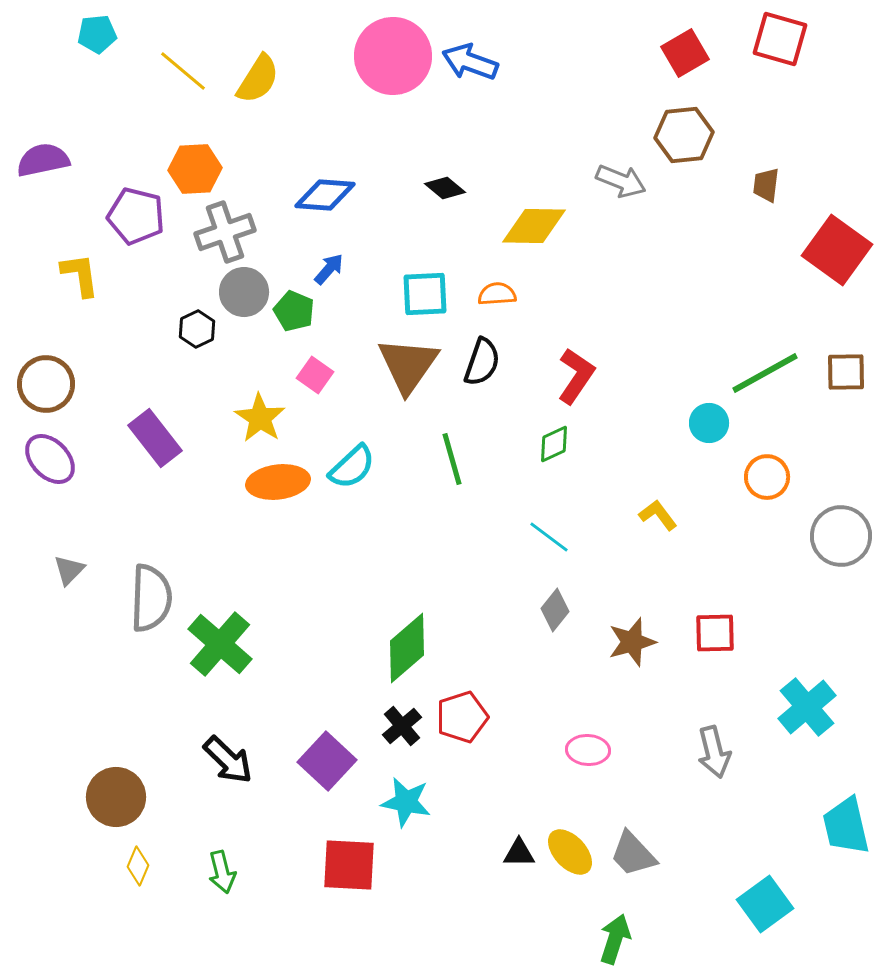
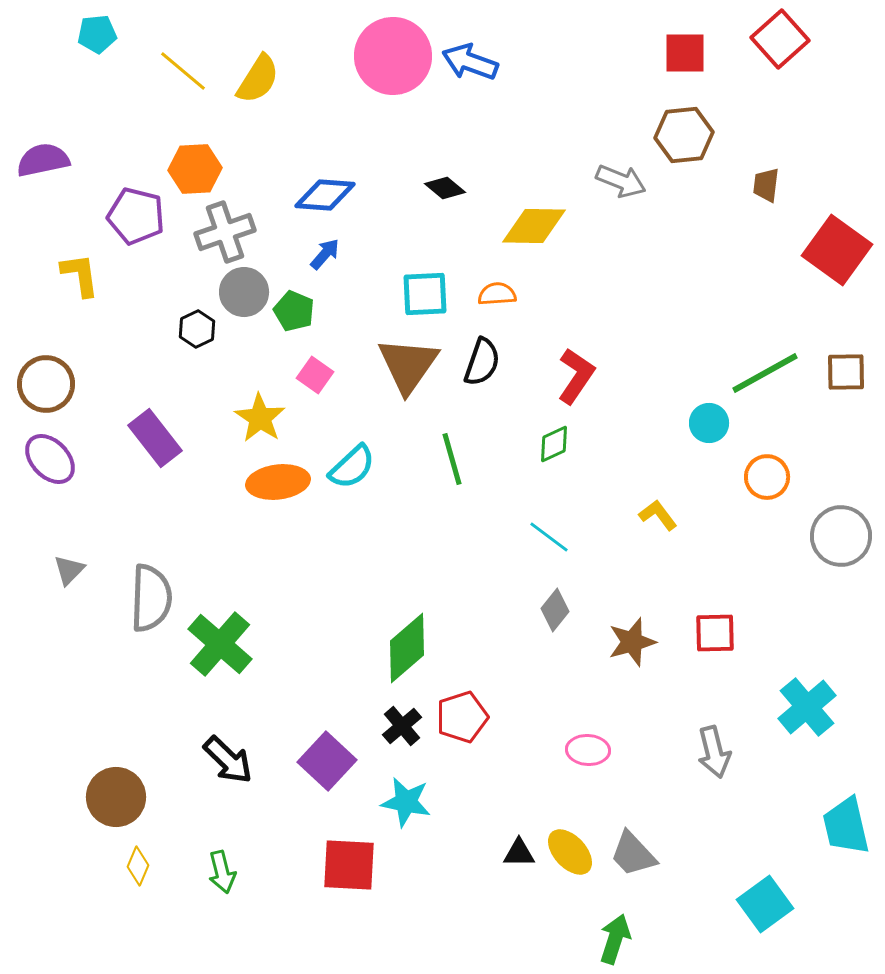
red square at (780, 39): rotated 32 degrees clockwise
red square at (685, 53): rotated 30 degrees clockwise
blue arrow at (329, 269): moved 4 px left, 15 px up
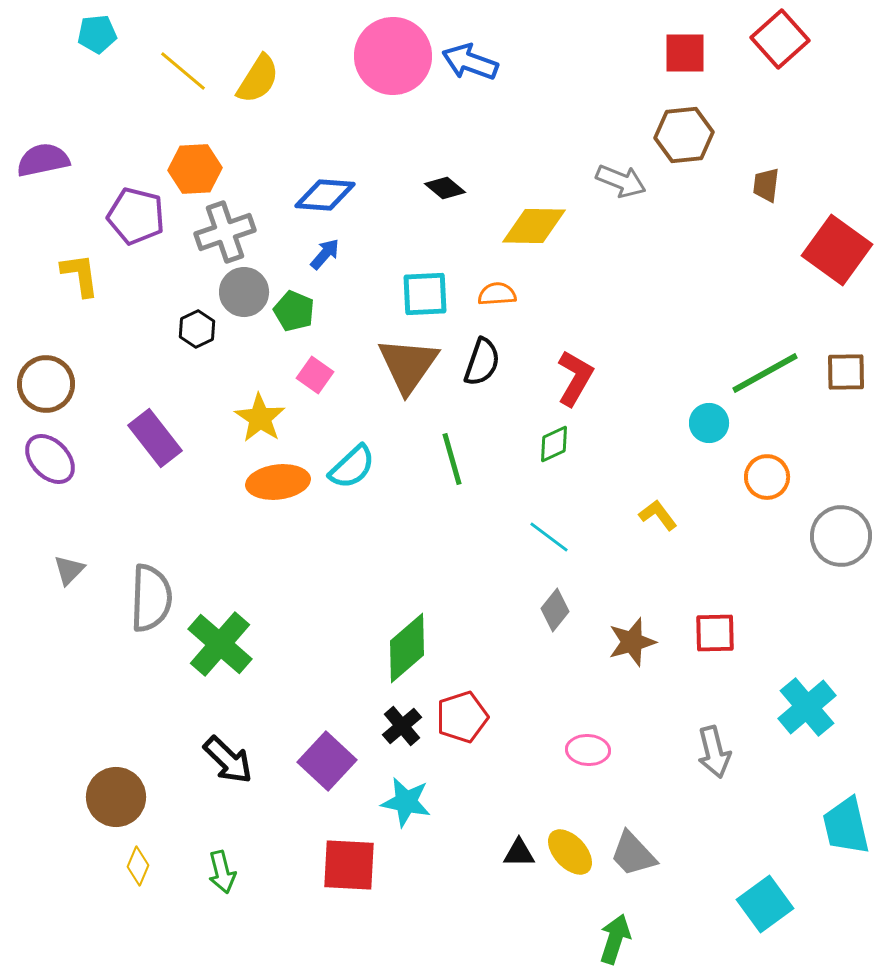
red L-shape at (576, 376): moved 1 px left, 2 px down; rotated 4 degrees counterclockwise
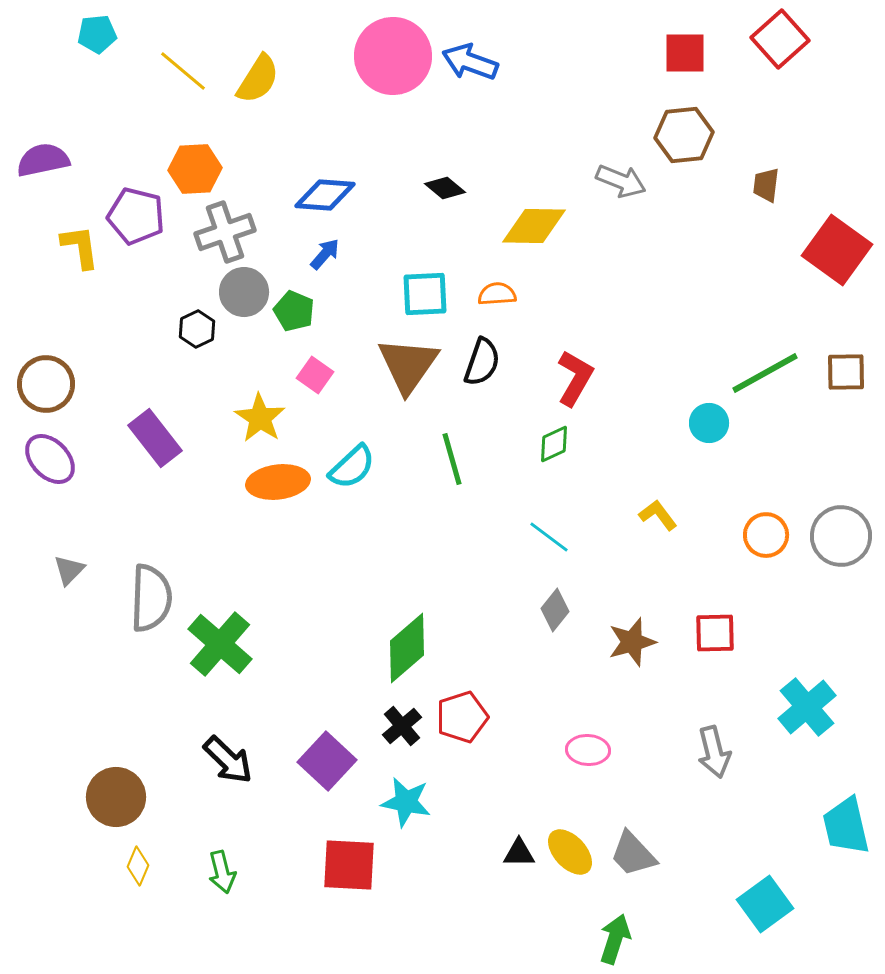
yellow L-shape at (80, 275): moved 28 px up
orange circle at (767, 477): moved 1 px left, 58 px down
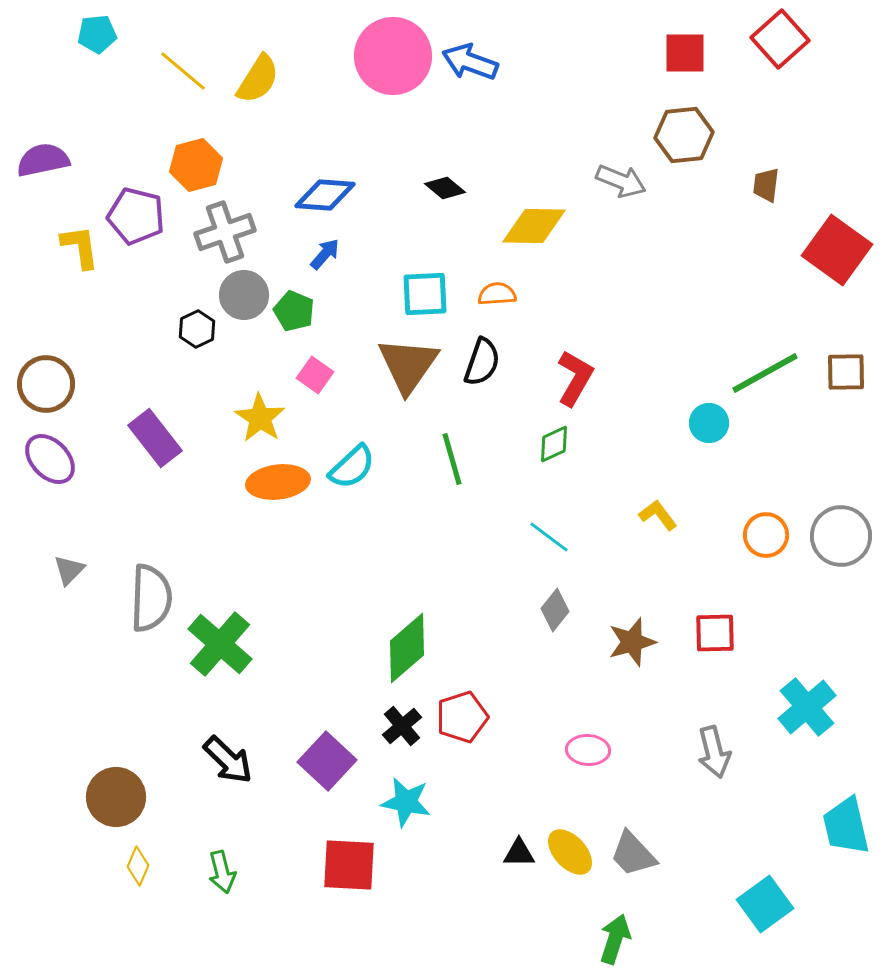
orange hexagon at (195, 169): moved 1 px right, 4 px up; rotated 12 degrees counterclockwise
gray circle at (244, 292): moved 3 px down
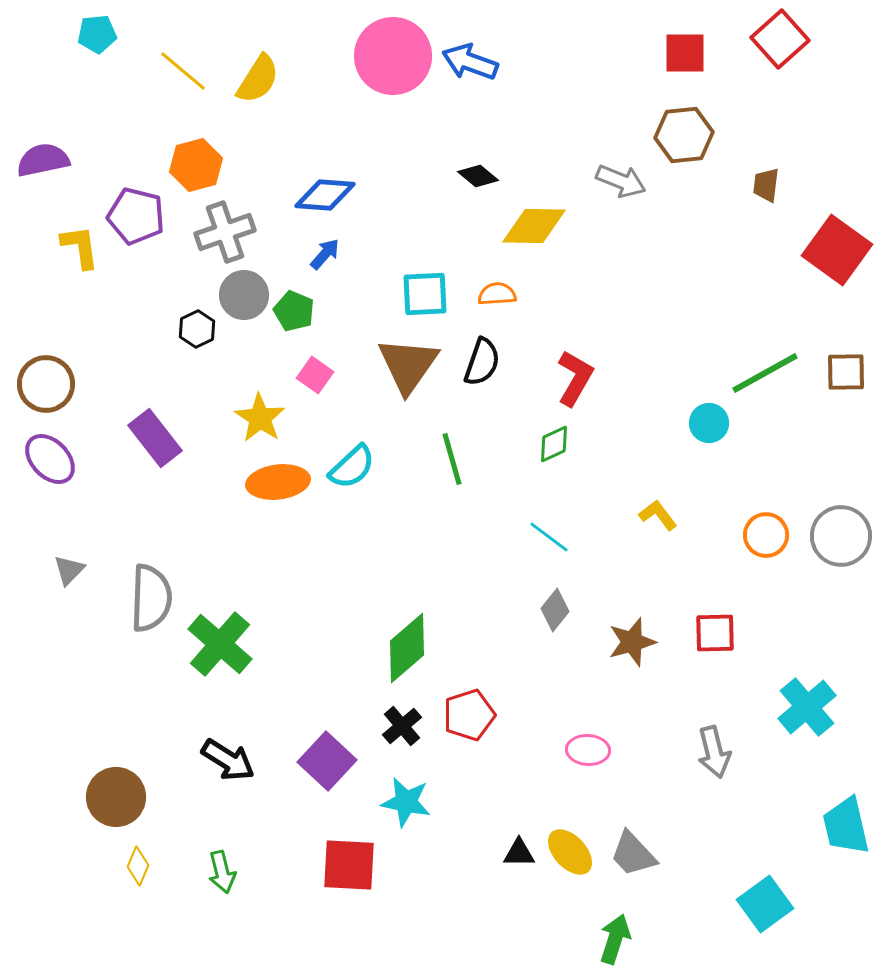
black diamond at (445, 188): moved 33 px right, 12 px up
red pentagon at (462, 717): moved 7 px right, 2 px up
black arrow at (228, 760): rotated 12 degrees counterclockwise
